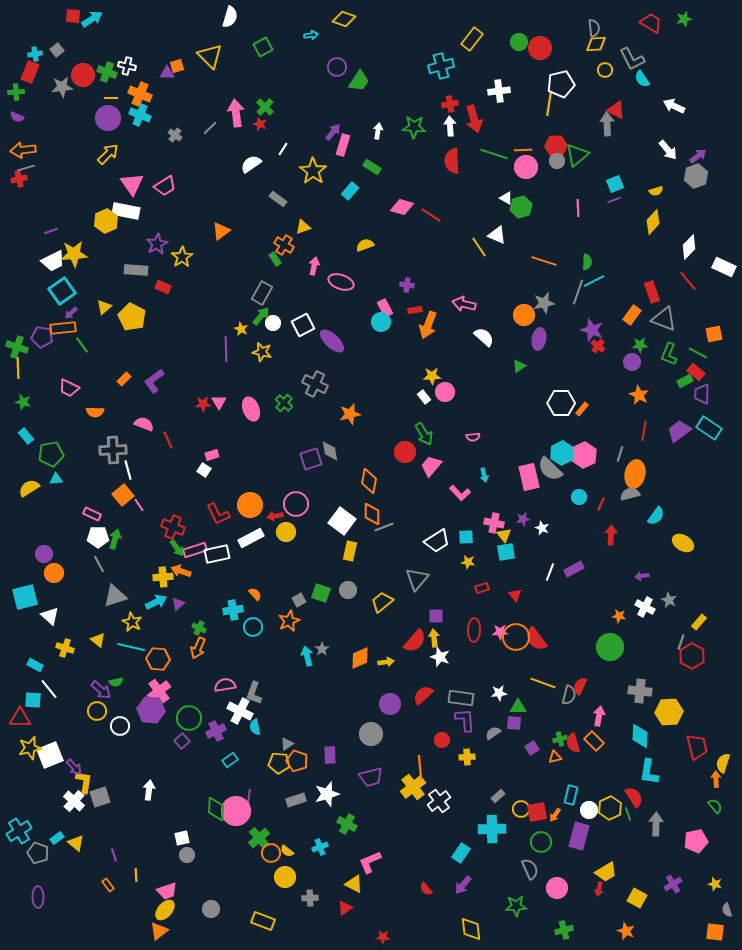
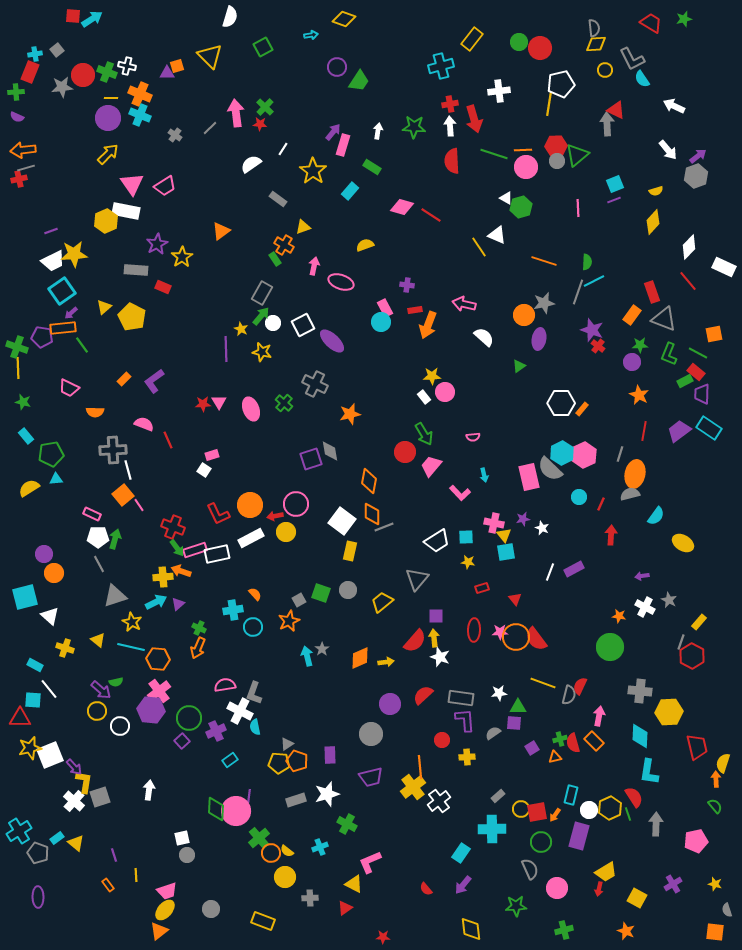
red star at (260, 124): rotated 16 degrees counterclockwise
red triangle at (515, 595): moved 4 px down
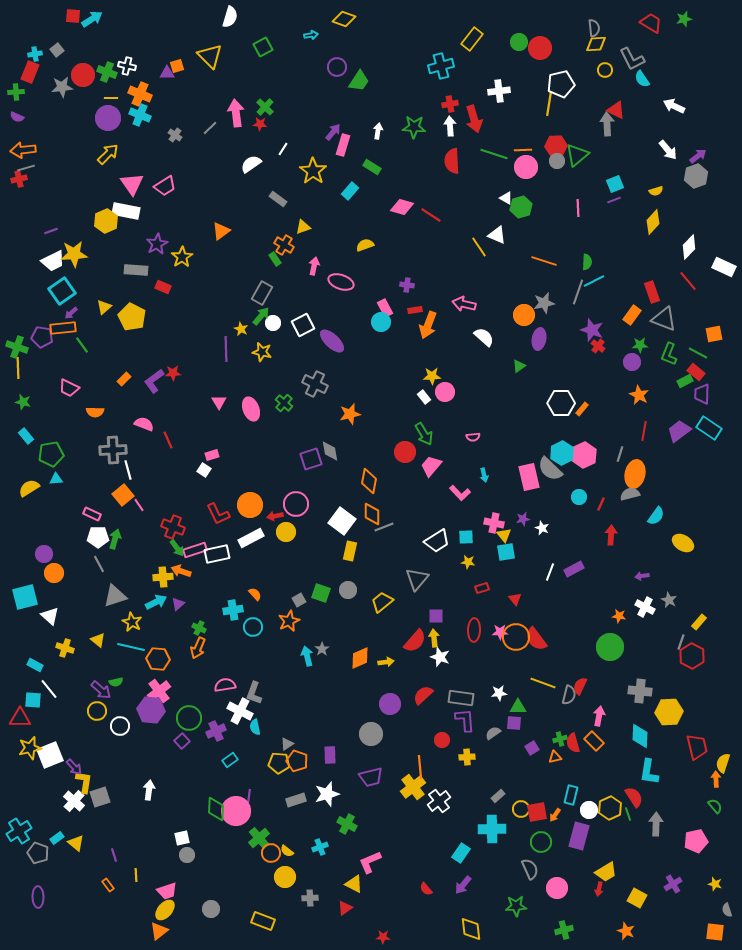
red star at (203, 404): moved 30 px left, 31 px up
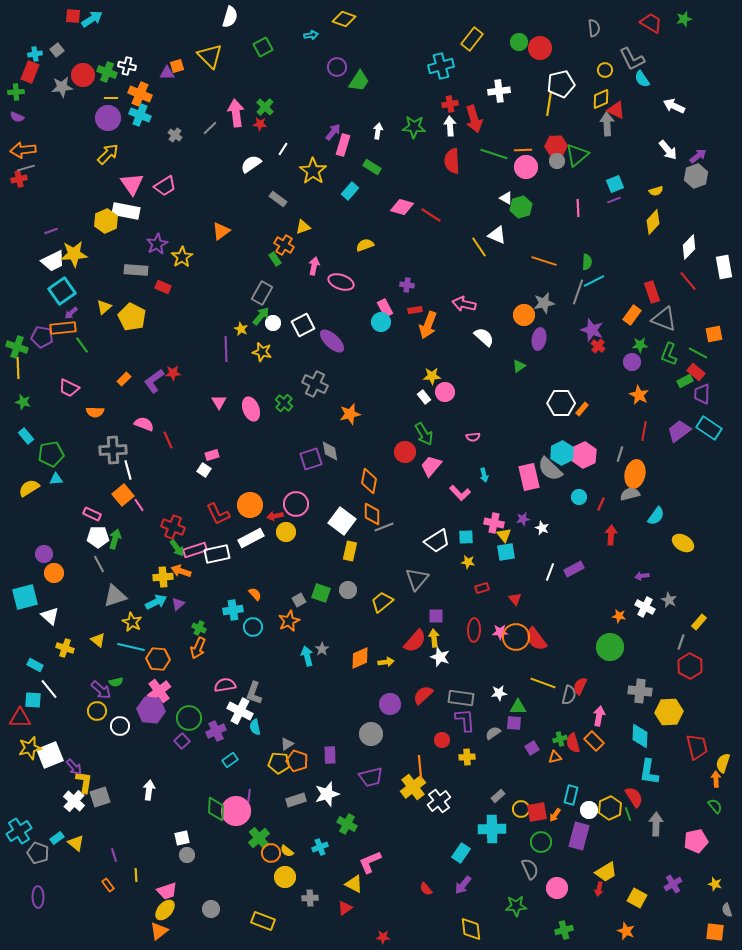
yellow diamond at (596, 44): moved 5 px right, 55 px down; rotated 20 degrees counterclockwise
white rectangle at (724, 267): rotated 55 degrees clockwise
red hexagon at (692, 656): moved 2 px left, 10 px down
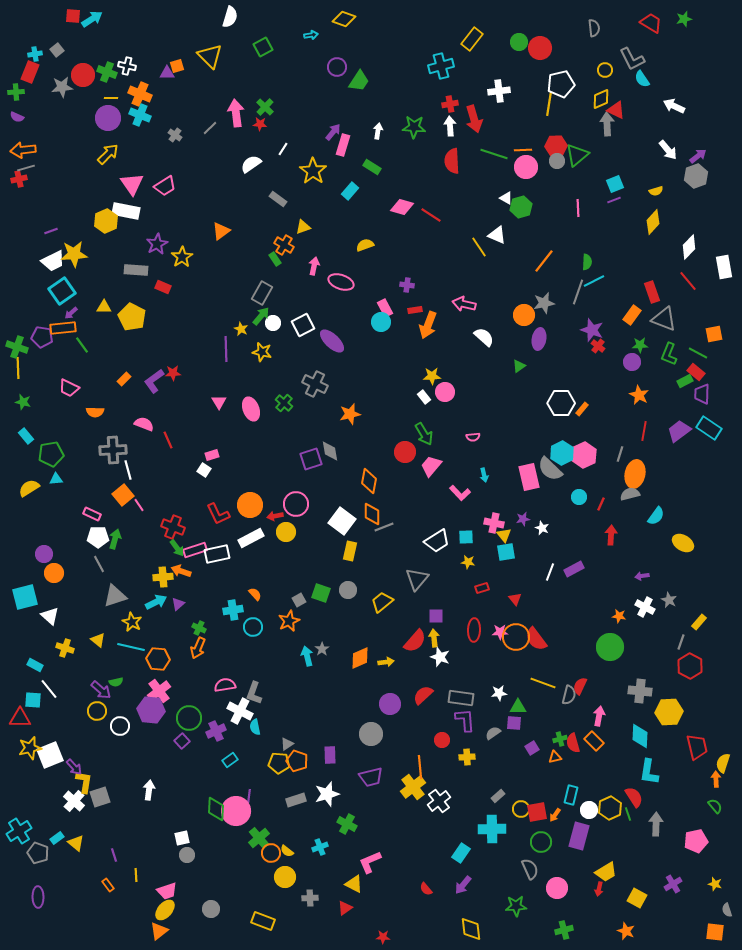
orange line at (544, 261): rotated 70 degrees counterclockwise
yellow triangle at (104, 307): rotated 42 degrees clockwise
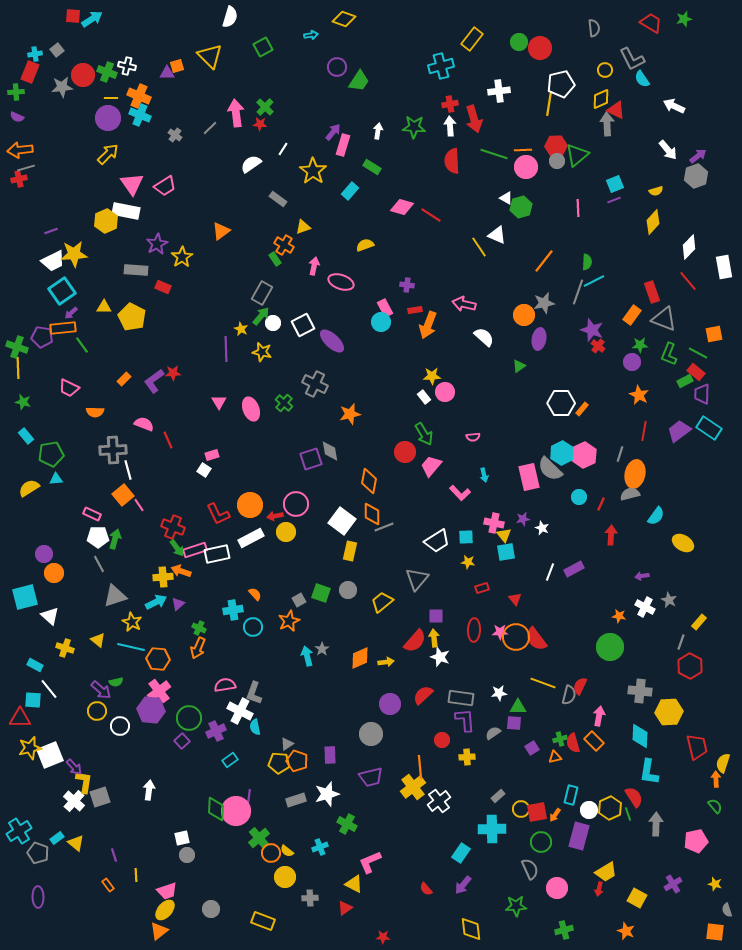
orange cross at (140, 94): moved 1 px left, 2 px down
orange arrow at (23, 150): moved 3 px left
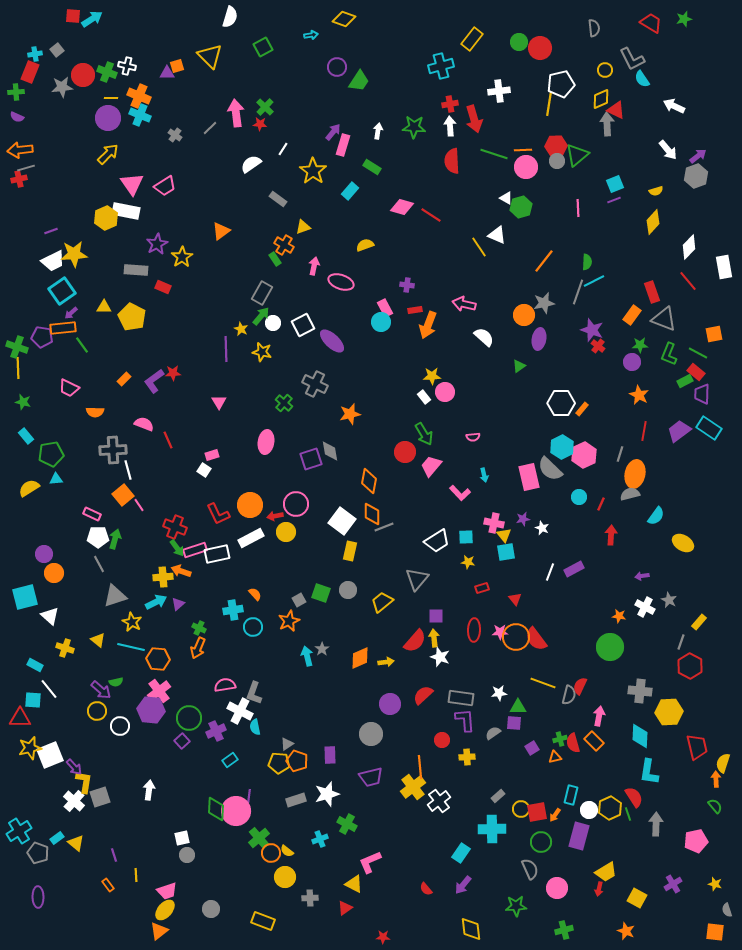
yellow hexagon at (106, 221): moved 3 px up
pink ellipse at (251, 409): moved 15 px right, 33 px down; rotated 30 degrees clockwise
cyan hexagon at (562, 453): moved 6 px up
red cross at (173, 527): moved 2 px right
cyan cross at (320, 847): moved 8 px up
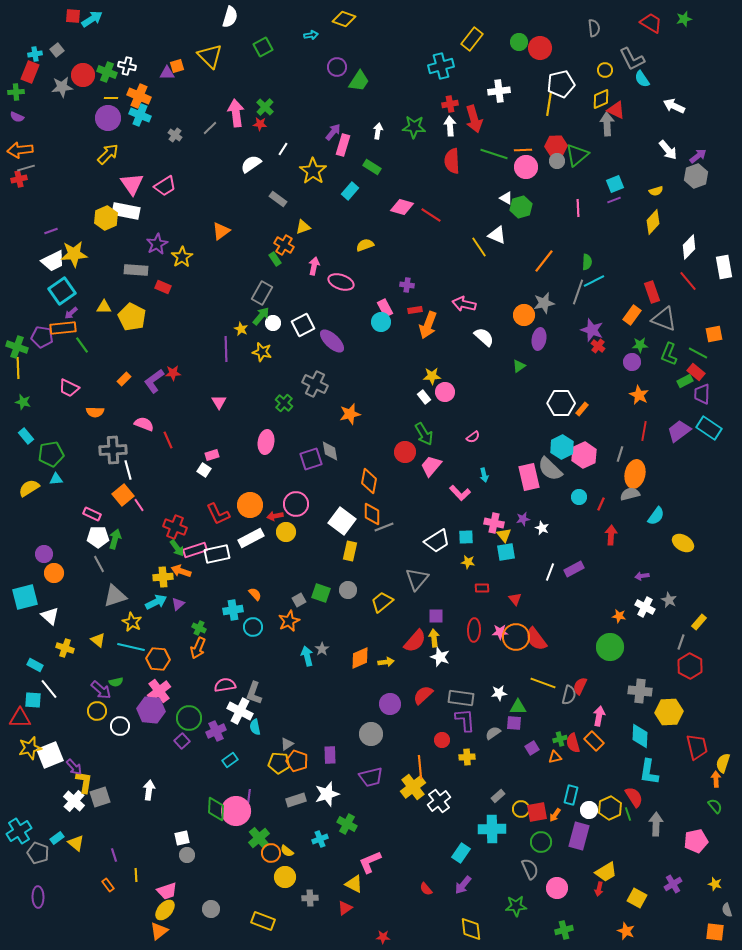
pink semicircle at (473, 437): rotated 32 degrees counterclockwise
red rectangle at (482, 588): rotated 16 degrees clockwise
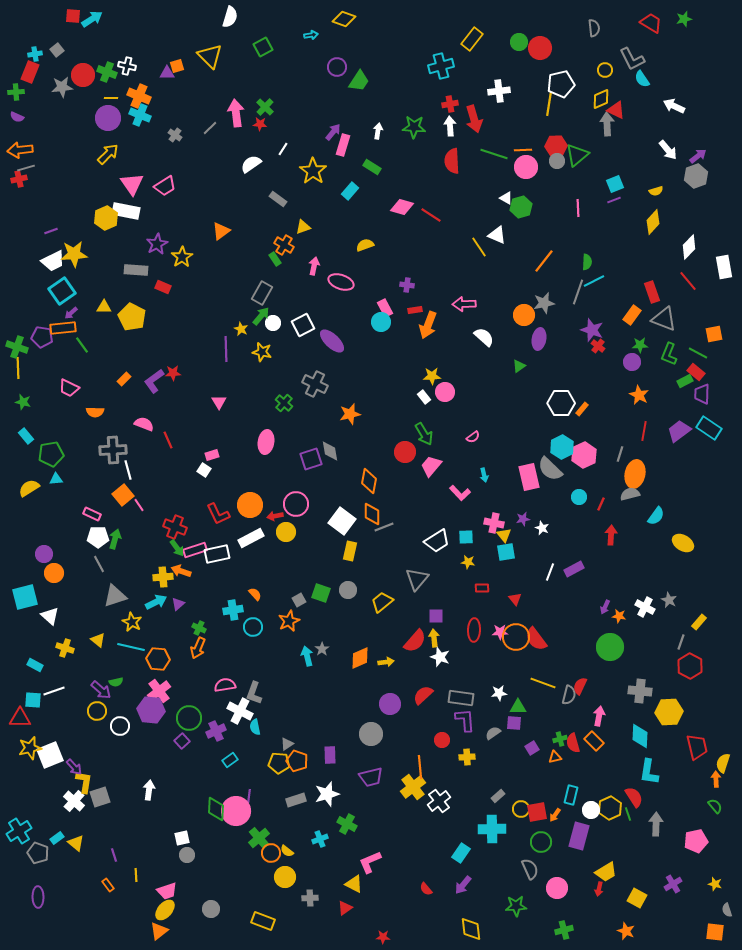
pink arrow at (464, 304): rotated 15 degrees counterclockwise
purple arrow at (642, 576): moved 37 px left, 31 px down; rotated 56 degrees counterclockwise
white line at (49, 689): moved 5 px right, 2 px down; rotated 70 degrees counterclockwise
white circle at (589, 810): moved 2 px right
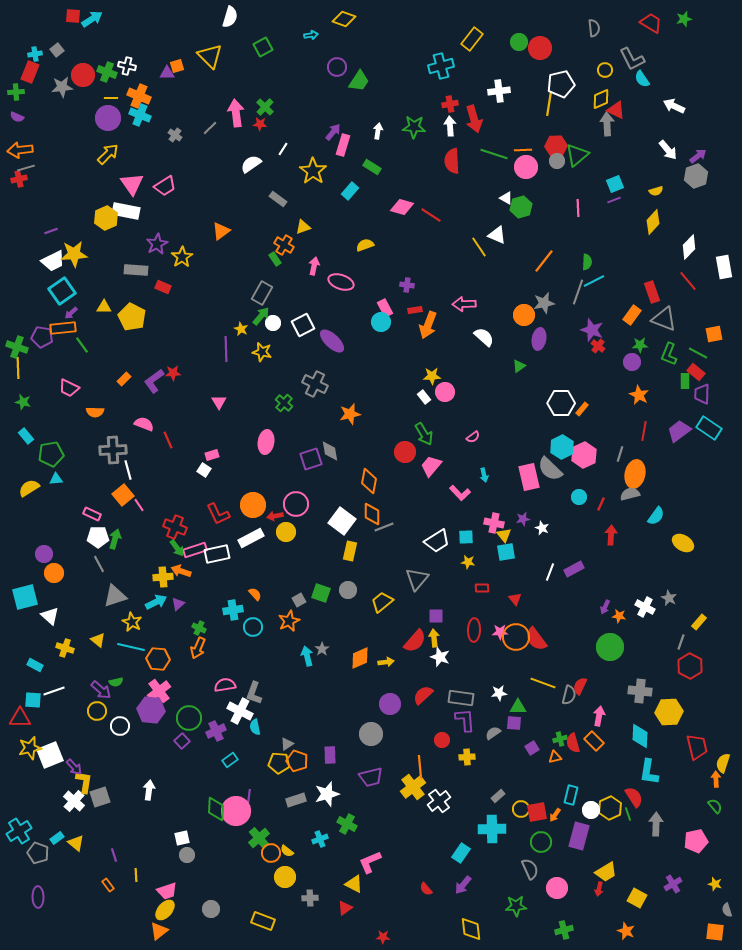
green rectangle at (685, 381): rotated 63 degrees counterclockwise
orange circle at (250, 505): moved 3 px right
gray star at (669, 600): moved 2 px up
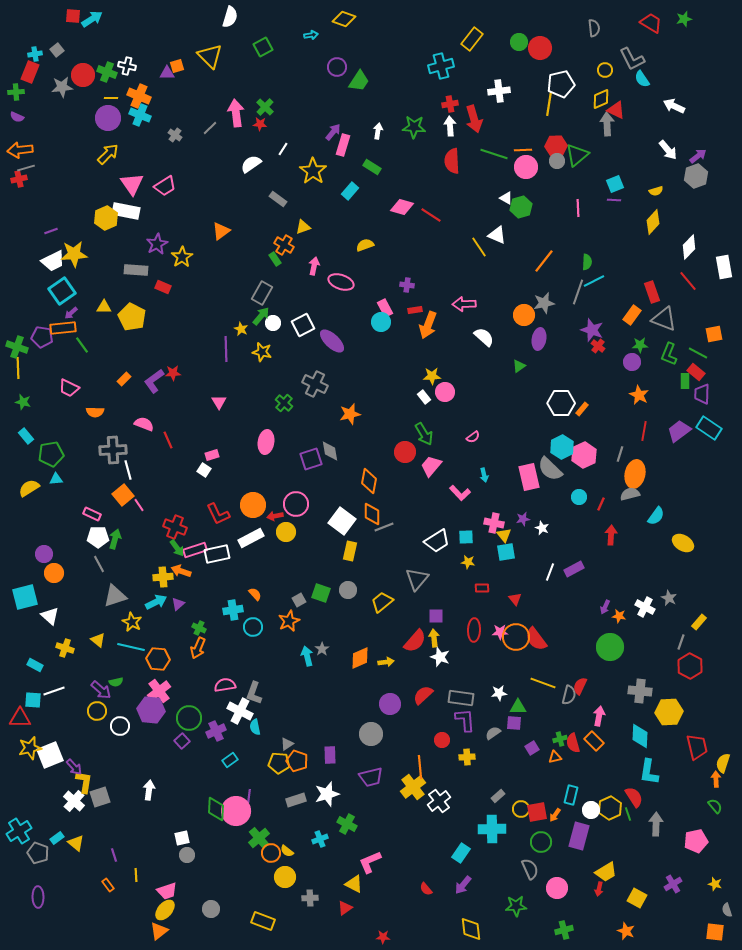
purple line at (614, 200): rotated 24 degrees clockwise
